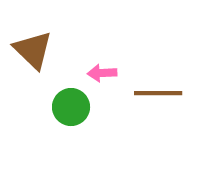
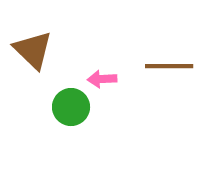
pink arrow: moved 6 px down
brown line: moved 11 px right, 27 px up
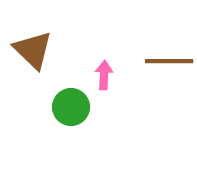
brown line: moved 5 px up
pink arrow: moved 2 px right, 4 px up; rotated 96 degrees clockwise
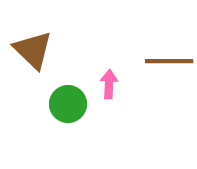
pink arrow: moved 5 px right, 9 px down
green circle: moved 3 px left, 3 px up
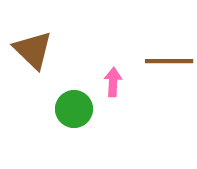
pink arrow: moved 4 px right, 2 px up
green circle: moved 6 px right, 5 px down
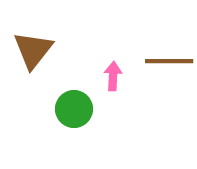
brown triangle: rotated 24 degrees clockwise
pink arrow: moved 6 px up
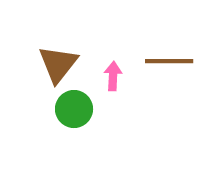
brown triangle: moved 25 px right, 14 px down
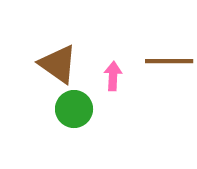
brown triangle: rotated 33 degrees counterclockwise
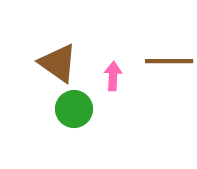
brown triangle: moved 1 px up
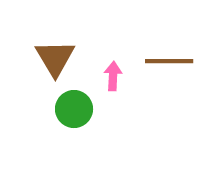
brown triangle: moved 3 px left, 5 px up; rotated 24 degrees clockwise
